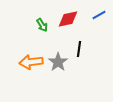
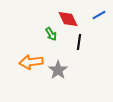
red diamond: rotated 75 degrees clockwise
green arrow: moved 9 px right, 9 px down
black line: moved 7 px up
gray star: moved 8 px down
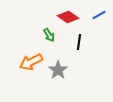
red diamond: moved 2 px up; rotated 30 degrees counterclockwise
green arrow: moved 2 px left, 1 px down
orange arrow: rotated 20 degrees counterclockwise
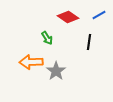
green arrow: moved 2 px left, 3 px down
black line: moved 10 px right
orange arrow: rotated 25 degrees clockwise
gray star: moved 2 px left, 1 px down
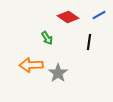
orange arrow: moved 3 px down
gray star: moved 2 px right, 2 px down
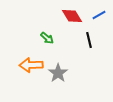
red diamond: moved 4 px right, 1 px up; rotated 25 degrees clockwise
green arrow: rotated 16 degrees counterclockwise
black line: moved 2 px up; rotated 21 degrees counterclockwise
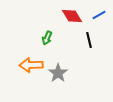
green arrow: rotated 72 degrees clockwise
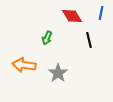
blue line: moved 2 px right, 2 px up; rotated 48 degrees counterclockwise
orange arrow: moved 7 px left; rotated 10 degrees clockwise
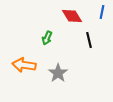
blue line: moved 1 px right, 1 px up
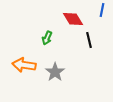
blue line: moved 2 px up
red diamond: moved 1 px right, 3 px down
gray star: moved 3 px left, 1 px up
